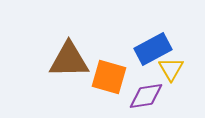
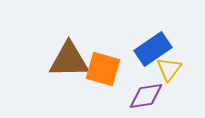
blue rectangle: rotated 6 degrees counterclockwise
yellow triangle: moved 2 px left; rotated 8 degrees clockwise
orange square: moved 6 px left, 8 px up
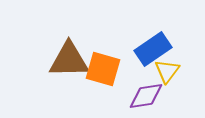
yellow triangle: moved 2 px left, 2 px down
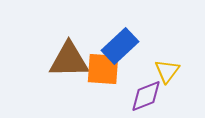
blue rectangle: moved 33 px left, 3 px up; rotated 9 degrees counterclockwise
orange square: rotated 12 degrees counterclockwise
purple diamond: rotated 12 degrees counterclockwise
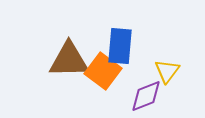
blue rectangle: rotated 42 degrees counterclockwise
orange square: moved 2 px down; rotated 33 degrees clockwise
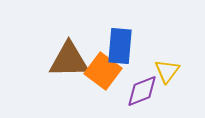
purple diamond: moved 4 px left, 5 px up
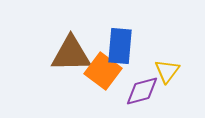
brown triangle: moved 2 px right, 6 px up
purple diamond: rotated 6 degrees clockwise
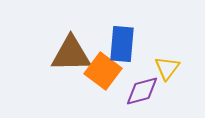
blue rectangle: moved 2 px right, 2 px up
yellow triangle: moved 3 px up
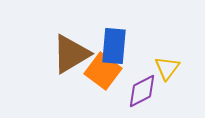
blue rectangle: moved 8 px left, 2 px down
brown triangle: rotated 30 degrees counterclockwise
purple diamond: rotated 12 degrees counterclockwise
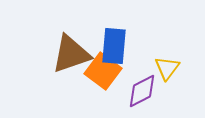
brown triangle: rotated 12 degrees clockwise
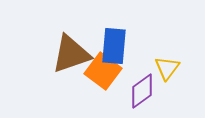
purple diamond: rotated 9 degrees counterclockwise
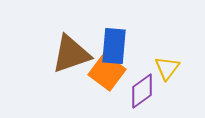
orange square: moved 4 px right, 1 px down
